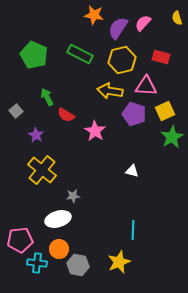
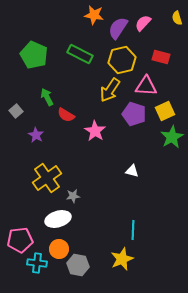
yellow arrow: moved 1 px up; rotated 65 degrees counterclockwise
yellow cross: moved 5 px right, 8 px down; rotated 16 degrees clockwise
yellow star: moved 3 px right, 3 px up
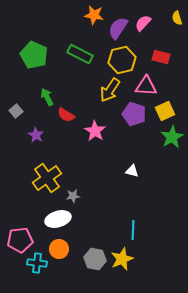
gray hexagon: moved 17 px right, 6 px up
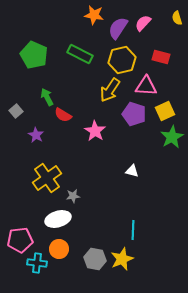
red semicircle: moved 3 px left
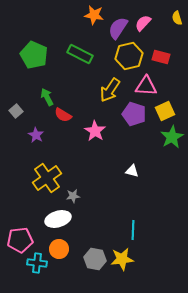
yellow hexagon: moved 7 px right, 4 px up
yellow star: rotated 15 degrees clockwise
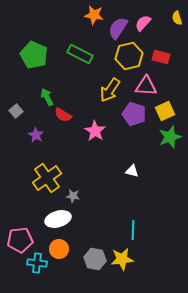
green star: moved 2 px left; rotated 10 degrees clockwise
gray star: rotated 16 degrees clockwise
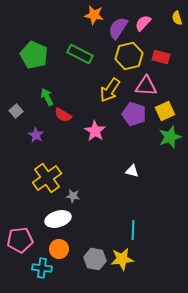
cyan cross: moved 5 px right, 5 px down
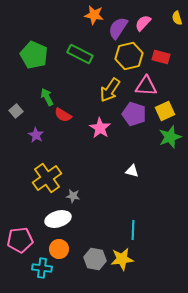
pink star: moved 5 px right, 3 px up
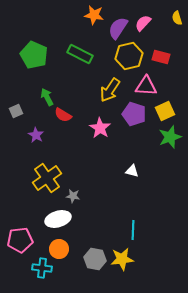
gray square: rotated 16 degrees clockwise
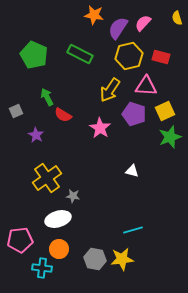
cyan line: rotated 72 degrees clockwise
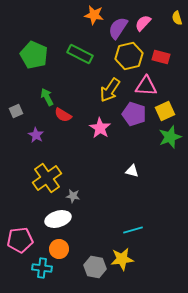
gray hexagon: moved 8 px down
